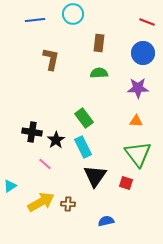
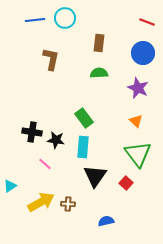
cyan circle: moved 8 px left, 4 px down
purple star: rotated 25 degrees clockwise
orange triangle: rotated 40 degrees clockwise
black star: rotated 30 degrees counterclockwise
cyan rectangle: rotated 30 degrees clockwise
red square: rotated 24 degrees clockwise
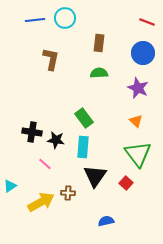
brown cross: moved 11 px up
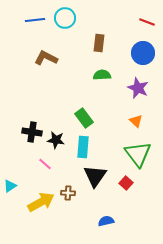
brown L-shape: moved 5 px left, 1 px up; rotated 75 degrees counterclockwise
green semicircle: moved 3 px right, 2 px down
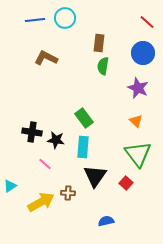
red line: rotated 21 degrees clockwise
green semicircle: moved 1 px right, 9 px up; rotated 78 degrees counterclockwise
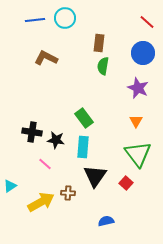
orange triangle: rotated 16 degrees clockwise
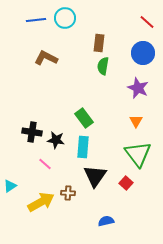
blue line: moved 1 px right
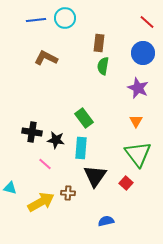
cyan rectangle: moved 2 px left, 1 px down
cyan triangle: moved 2 px down; rotated 48 degrees clockwise
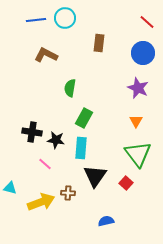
brown L-shape: moved 3 px up
green semicircle: moved 33 px left, 22 px down
green rectangle: rotated 66 degrees clockwise
yellow arrow: rotated 8 degrees clockwise
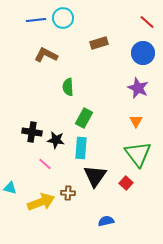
cyan circle: moved 2 px left
brown rectangle: rotated 66 degrees clockwise
green semicircle: moved 2 px left, 1 px up; rotated 12 degrees counterclockwise
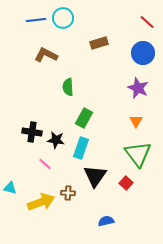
cyan rectangle: rotated 15 degrees clockwise
